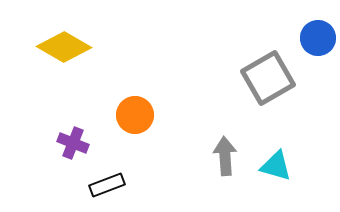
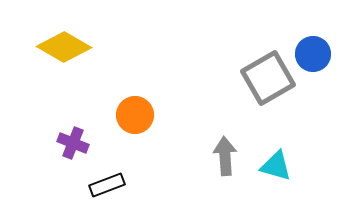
blue circle: moved 5 px left, 16 px down
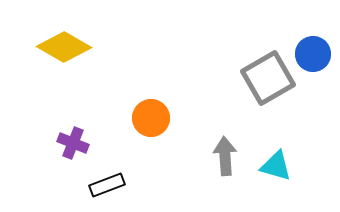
orange circle: moved 16 px right, 3 px down
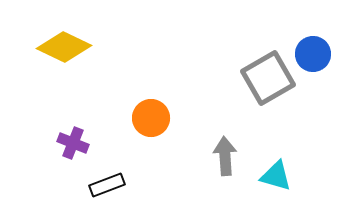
yellow diamond: rotated 4 degrees counterclockwise
cyan triangle: moved 10 px down
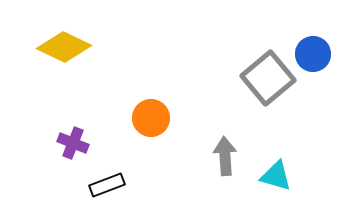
gray square: rotated 10 degrees counterclockwise
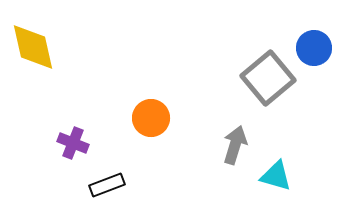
yellow diamond: moved 31 px left; rotated 52 degrees clockwise
blue circle: moved 1 px right, 6 px up
gray arrow: moved 10 px right, 11 px up; rotated 21 degrees clockwise
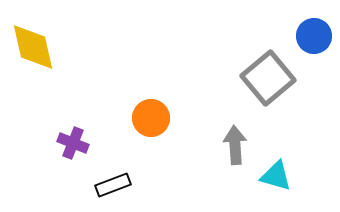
blue circle: moved 12 px up
gray arrow: rotated 21 degrees counterclockwise
black rectangle: moved 6 px right
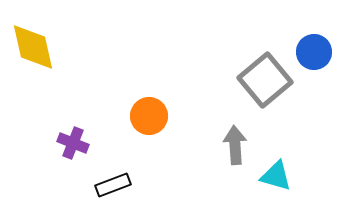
blue circle: moved 16 px down
gray square: moved 3 px left, 2 px down
orange circle: moved 2 px left, 2 px up
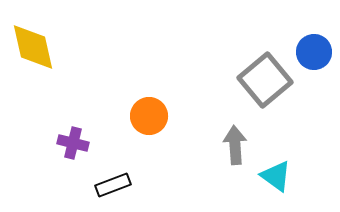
purple cross: rotated 8 degrees counterclockwise
cyan triangle: rotated 20 degrees clockwise
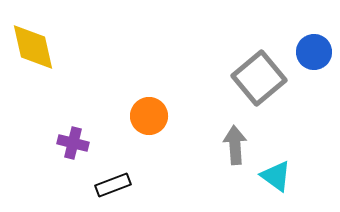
gray square: moved 6 px left, 2 px up
